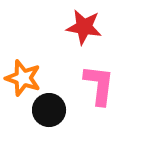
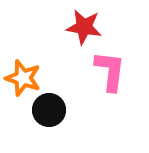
pink L-shape: moved 11 px right, 14 px up
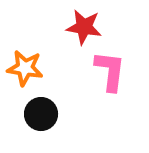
orange star: moved 2 px right, 10 px up; rotated 9 degrees counterclockwise
black circle: moved 8 px left, 4 px down
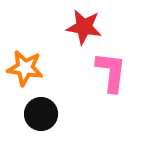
pink L-shape: moved 1 px right, 1 px down
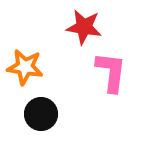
orange star: moved 1 px up
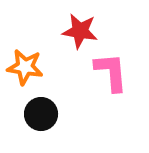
red star: moved 4 px left, 4 px down
pink L-shape: rotated 12 degrees counterclockwise
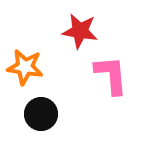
pink L-shape: moved 3 px down
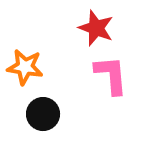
red star: moved 16 px right, 3 px up; rotated 12 degrees clockwise
black circle: moved 2 px right
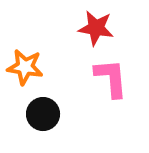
red star: rotated 12 degrees counterclockwise
pink L-shape: moved 3 px down
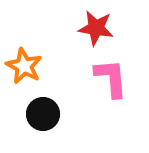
orange star: moved 1 px left, 1 px up; rotated 18 degrees clockwise
